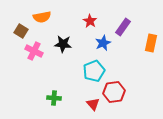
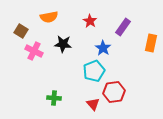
orange semicircle: moved 7 px right
blue star: moved 5 px down; rotated 14 degrees counterclockwise
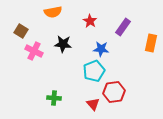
orange semicircle: moved 4 px right, 5 px up
blue star: moved 2 px left, 1 px down; rotated 28 degrees counterclockwise
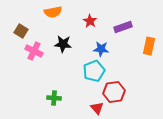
purple rectangle: rotated 36 degrees clockwise
orange rectangle: moved 2 px left, 3 px down
red triangle: moved 4 px right, 4 px down
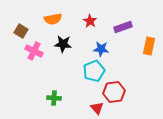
orange semicircle: moved 7 px down
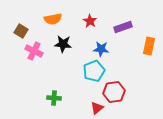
red triangle: rotated 32 degrees clockwise
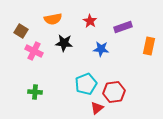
black star: moved 1 px right, 1 px up
cyan pentagon: moved 8 px left, 13 px down
green cross: moved 19 px left, 6 px up
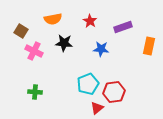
cyan pentagon: moved 2 px right
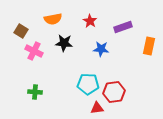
cyan pentagon: rotated 25 degrees clockwise
red triangle: rotated 32 degrees clockwise
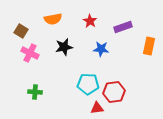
black star: moved 4 px down; rotated 18 degrees counterclockwise
pink cross: moved 4 px left, 2 px down
